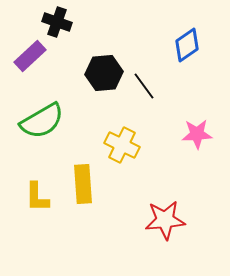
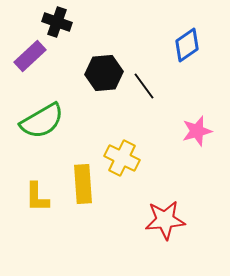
pink star: moved 3 px up; rotated 12 degrees counterclockwise
yellow cross: moved 13 px down
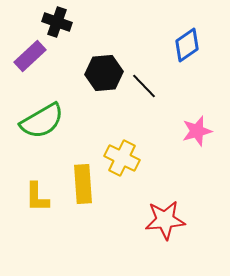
black line: rotated 8 degrees counterclockwise
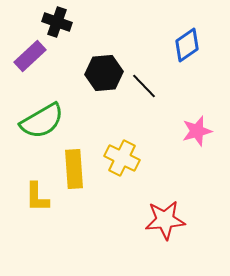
yellow rectangle: moved 9 px left, 15 px up
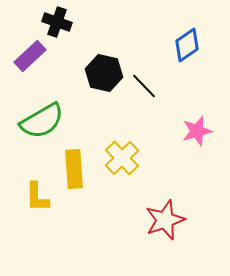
black hexagon: rotated 18 degrees clockwise
yellow cross: rotated 20 degrees clockwise
red star: rotated 15 degrees counterclockwise
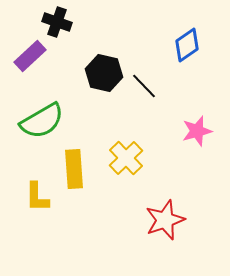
yellow cross: moved 4 px right
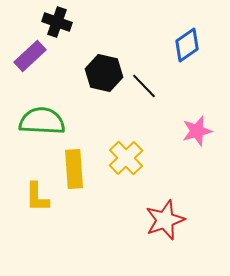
green semicircle: rotated 147 degrees counterclockwise
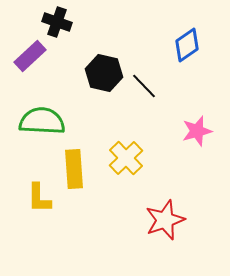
yellow L-shape: moved 2 px right, 1 px down
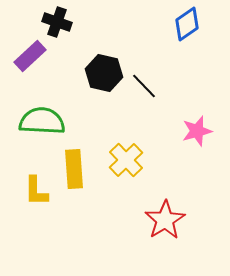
blue diamond: moved 21 px up
yellow cross: moved 2 px down
yellow L-shape: moved 3 px left, 7 px up
red star: rotated 12 degrees counterclockwise
